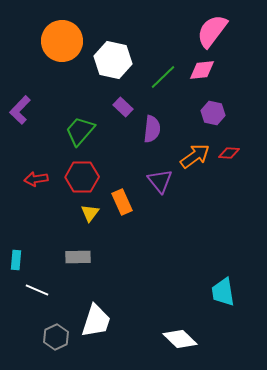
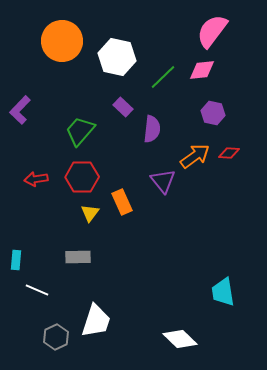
white hexagon: moved 4 px right, 3 px up
purple triangle: moved 3 px right
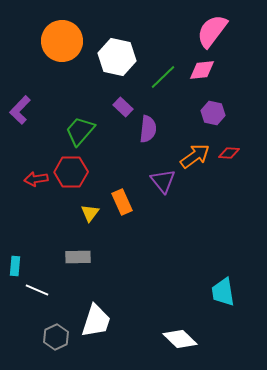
purple semicircle: moved 4 px left
red hexagon: moved 11 px left, 5 px up
cyan rectangle: moved 1 px left, 6 px down
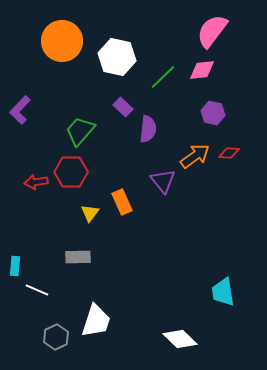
red arrow: moved 3 px down
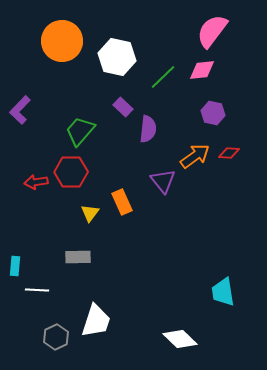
white line: rotated 20 degrees counterclockwise
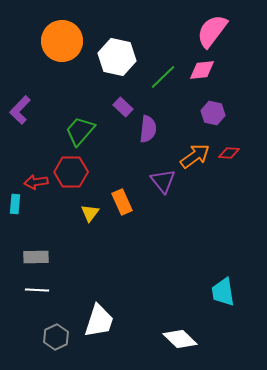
gray rectangle: moved 42 px left
cyan rectangle: moved 62 px up
white trapezoid: moved 3 px right
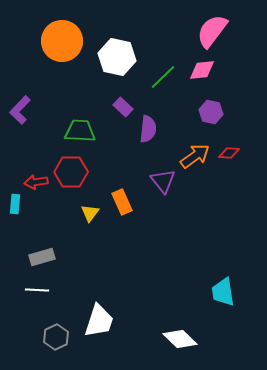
purple hexagon: moved 2 px left, 1 px up
green trapezoid: rotated 52 degrees clockwise
gray rectangle: moved 6 px right; rotated 15 degrees counterclockwise
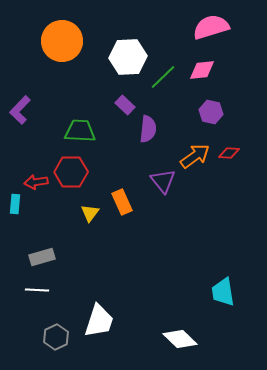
pink semicircle: moved 1 px left, 4 px up; rotated 36 degrees clockwise
white hexagon: moved 11 px right; rotated 15 degrees counterclockwise
purple rectangle: moved 2 px right, 2 px up
